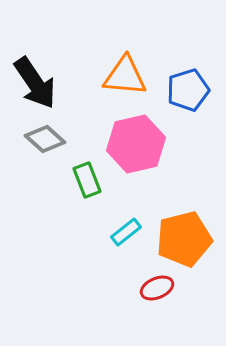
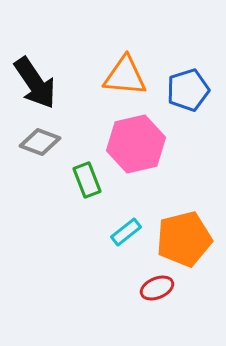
gray diamond: moved 5 px left, 3 px down; rotated 21 degrees counterclockwise
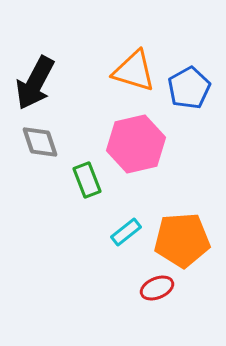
orange triangle: moved 9 px right, 5 px up; rotated 12 degrees clockwise
black arrow: rotated 62 degrees clockwise
blue pentagon: moved 1 px right, 2 px up; rotated 12 degrees counterclockwise
gray diamond: rotated 51 degrees clockwise
orange pentagon: moved 2 px left, 1 px down; rotated 10 degrees clockwise
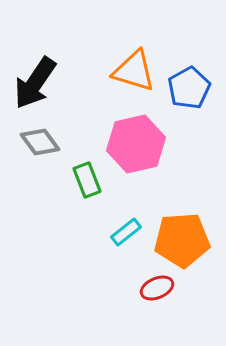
black arrow: rotated 6 degrees clockwise
gray diamond: rotated 18 degrees counterclockwise
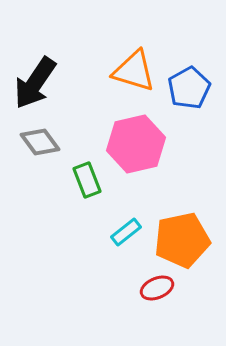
orange pentagon: rotated 8 degrees counterclockwise
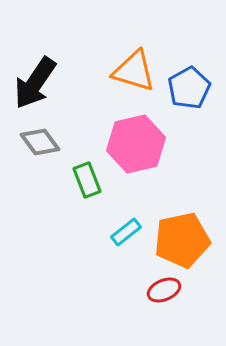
red ellipse: moved 7 px right, 2 px down
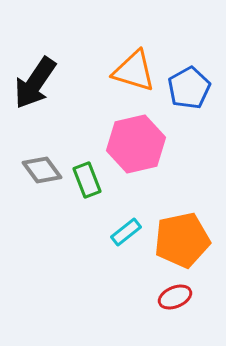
gray diamond: moved 2 px right, 28 px down
red ellipse: moved 11 px right, 7 px down
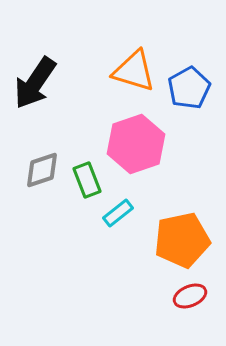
pink hexagon: rotated 6 degrees counterclockwise
gray diamond: rotated 72 degrees counterclockwise
cyan rectangle: moved 8 px left, 19 px up
red ellipse: moved 15 px right, 1 px up
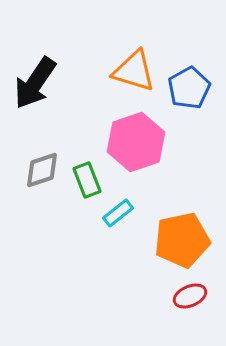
pink hexagon: moved 2 px up
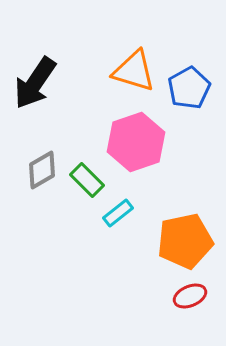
gray diamond: rotated 12 degrees counterclockwise
green rectangle: rotated 24 degrees counterclockwise
orange pentagon: moved 3 px right, 1 px down
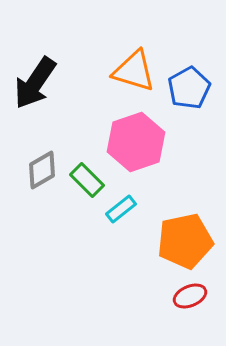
cyan rectangle: moved 3 px right, 4 px up
